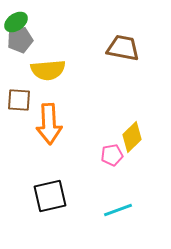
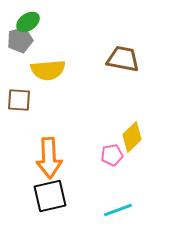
green ellipse: moved 12 px right
brown trapezoid: moved 11 px down
orange arrow: moved 34 px down
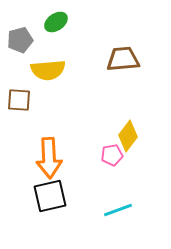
green ellipse: moved 28 px right
brown trapezoid: rotated 16 degrees counterclockwise
yellow diamond: moved 4 px left, 1 px up; rotated 8 degrees counterclockwise
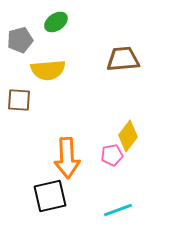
orange arrow: moved 18 px right
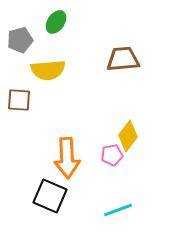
green ellipse: rotated 20 degrees counterclockwise
black square: rotated 36 degrees clockwise
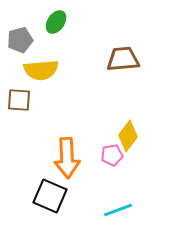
yellow semicircle: moved 7 px left
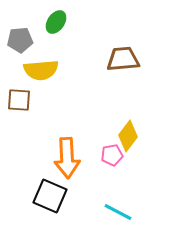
gray pentagon: rotated 10 degrees clockwise
cyan line: moved 2 px down; rotated 48 degrees clockwise
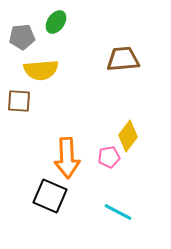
gray pentagon: moved 2 px right, 3 px up
brown square: moved 1 px down
pink pentagon: moved 3 px left, 2 px down
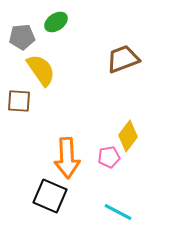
green ellipse: rotated 20 degrees clockwise
brown trapezoid: rotated 16 degrees counterclockwise
yellow semicircle: rotated 120 degrees counterclockwise
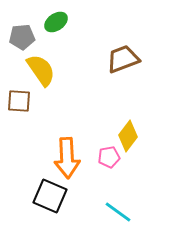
cyan line: rotated 8 degrees clockwise
